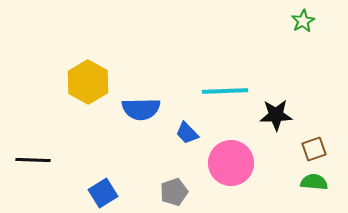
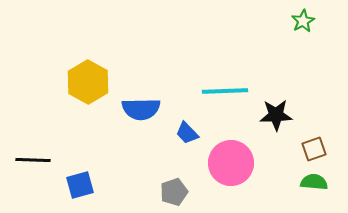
blue square: moved 23 px left, 8 px up; rotated 16 degrees clockwise
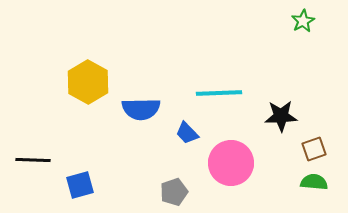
cyan line: moved 6 px left, 2 px down
black star: moved 5 px right, 1 px down
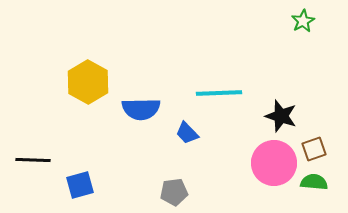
black star: rotated 20 degrees clockwise
pink circle: moved 43 px right
gray pentagon: rotated 12 degrees clockwise
